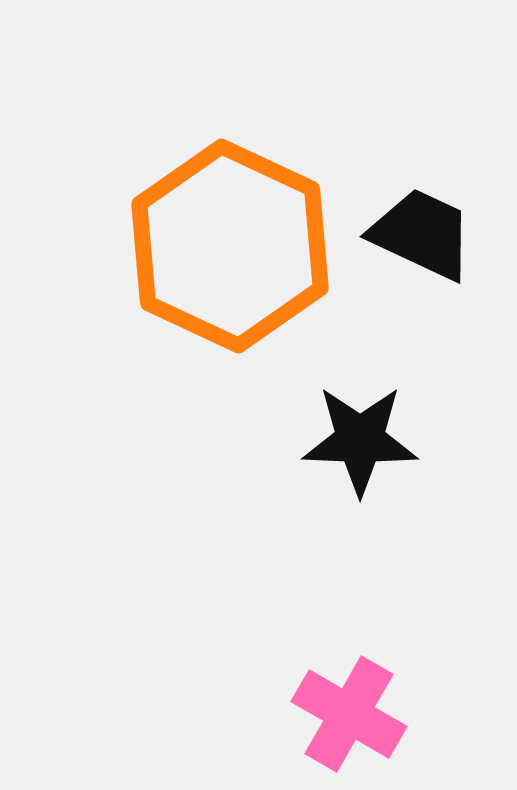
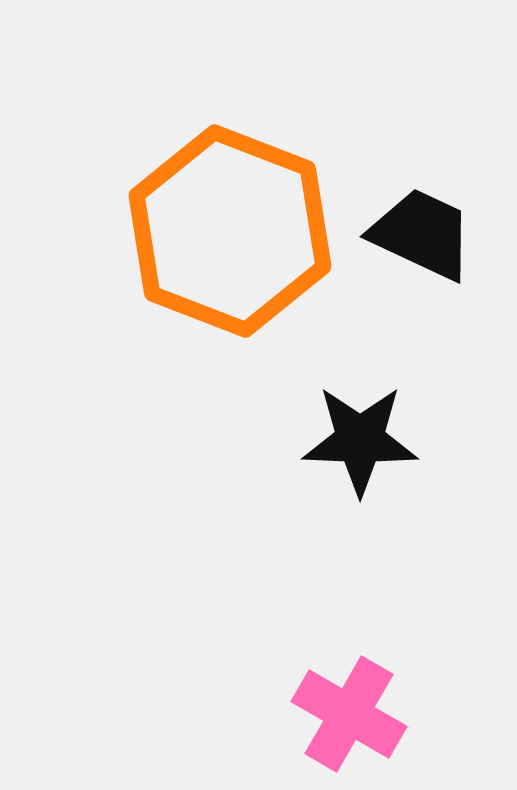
orange hexagon: moved 15 px up; rotated 4 degrees counterclockwise
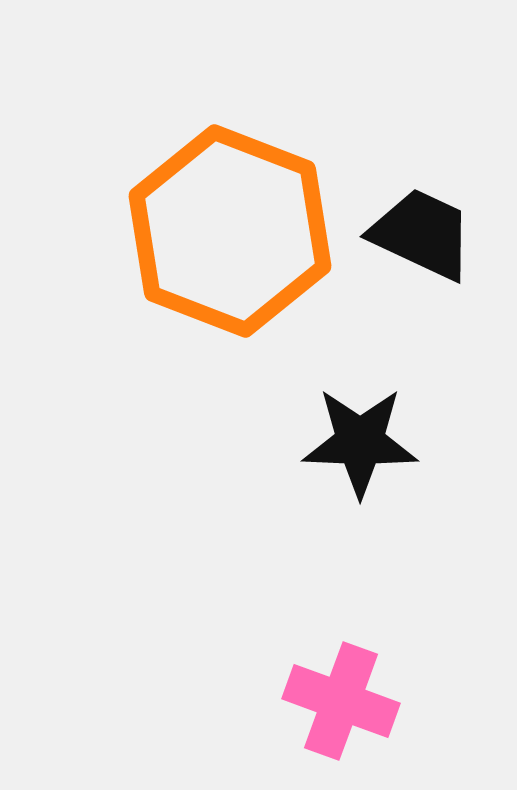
black star: moved 2 px down
pink cross: moved 8 px left, 13 px up; rotated 10 degrees counterclockwise
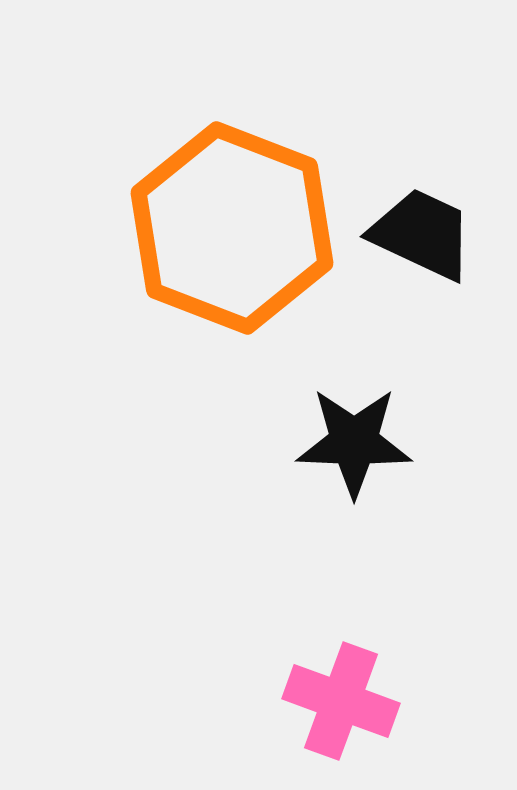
orange hexagon: moved 2 px right, 3 px up
black star: moved 6 px left
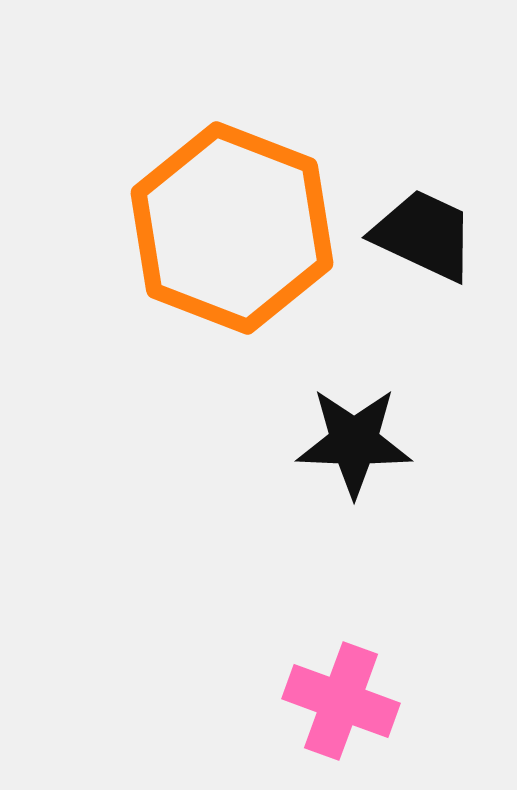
black trapezoid: moved 2 px right, 1 px down
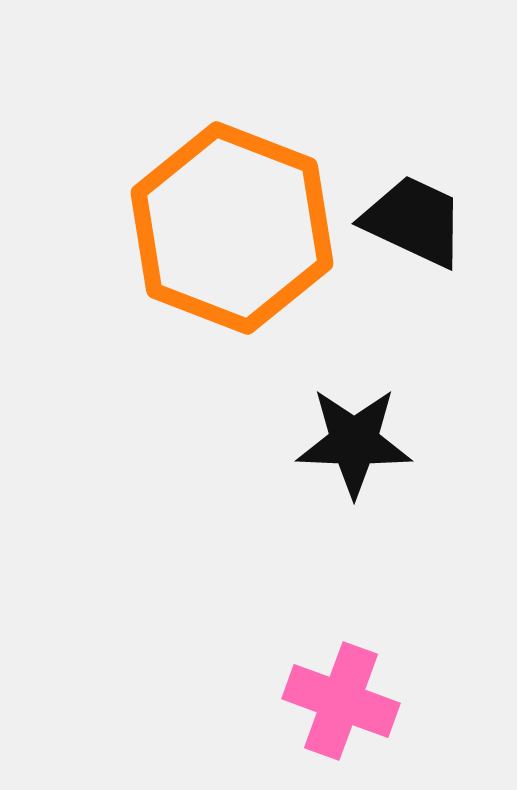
black trapezoid: moved 10 px left, 14 px up
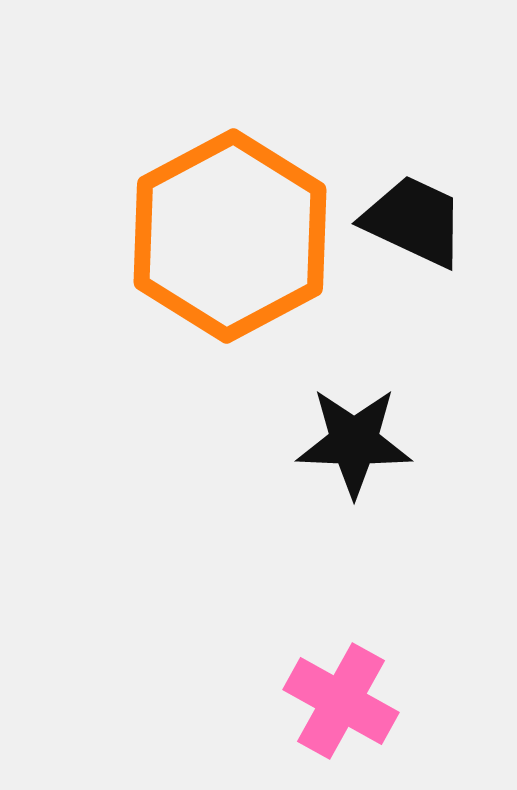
orange hexagon: moved 2 px left, 8 px down; rotated 11 degrees clockwise
pink cross: rotated 9 degrees clockwise
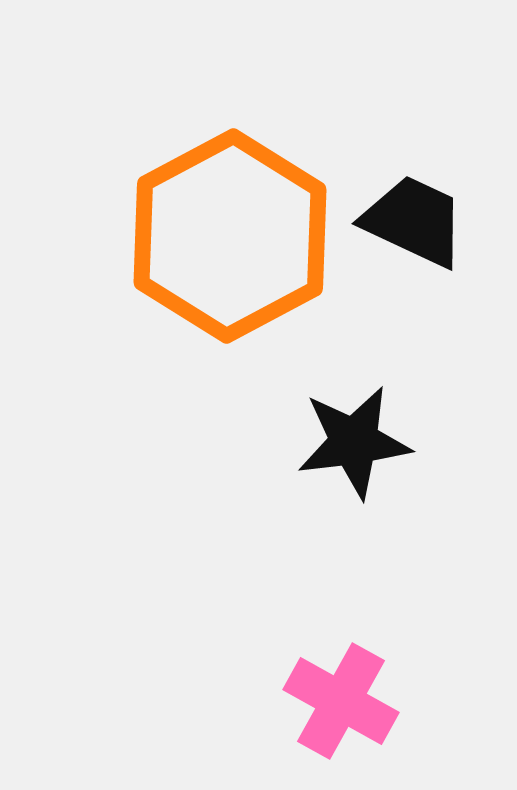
black star: rotated 9 degrees counterclockwise
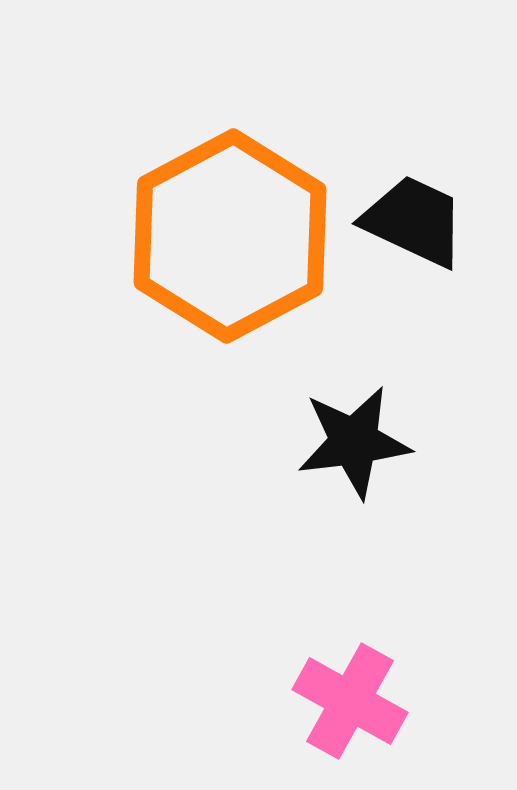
pink cross: moved 9 px right
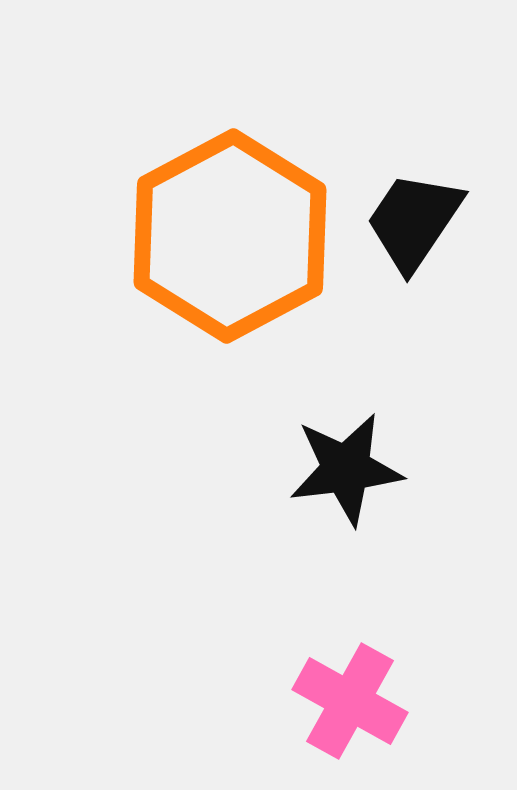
black trapezoid: rotated 81 degrees counterclockwise
black star: moved 8 px left, 27 px down
